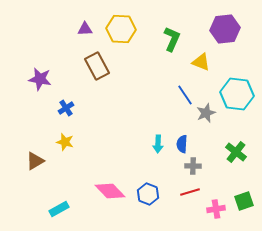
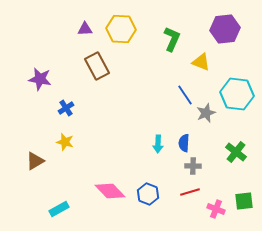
blue semicircle: moved 2 px right, 1 px up
green square: rotated 12 degrees clockwise
pink cross: rotated 30 degrees clockwise
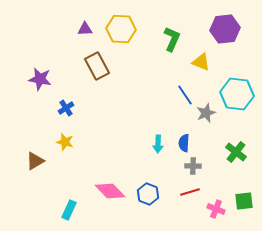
cyan rectangle: moved 10 px right, 1 px down; rotated 36 degrees counterclockwise
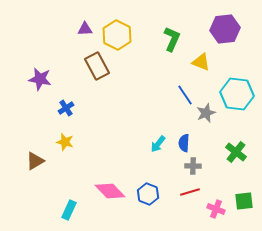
yellow hexagon: moved 4 px left, 6 px down; rotated 24 degrees clockwise
cyan arrow: rotated 36 degrees clockwise
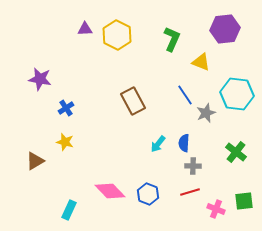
brown rectangle: moved 36 px right, 35 px down
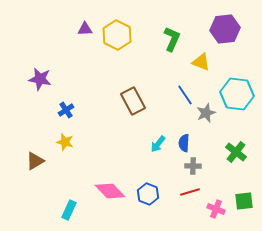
blue cross: moved 2 px down
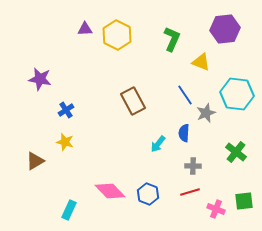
blue semicircle: moved 10 px up
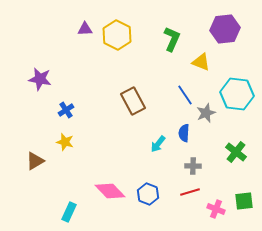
cyan rectangle: moved 2 px down
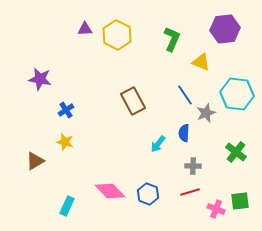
green square: moved 4 px left
cyan rectangle: moved 2 px left, 6 px up
